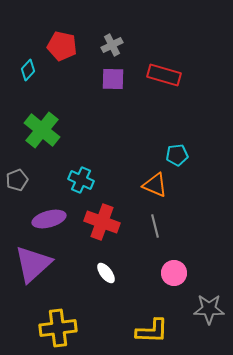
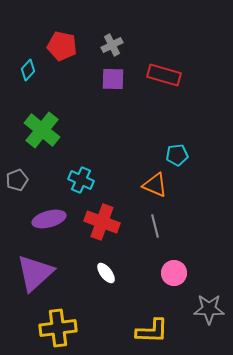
purple triangle: moved 2 px right, 9 px down
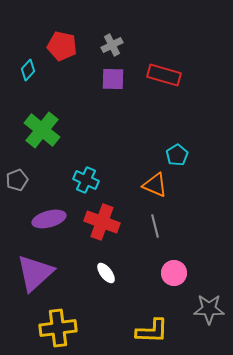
cyan pentagon: rotated 25 degrees counterclockwise
cyan cross: moved 5 px right
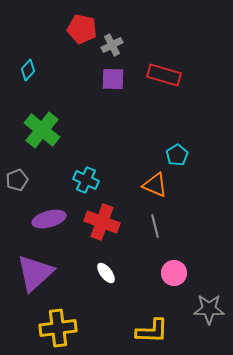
red pentagon: moved 20 px right, 17 px up
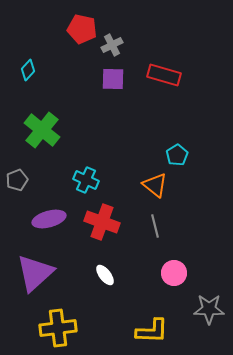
orange triangle: rotated 16 degrees clockwise
white ellipse: moved 1 px left, 2 px down
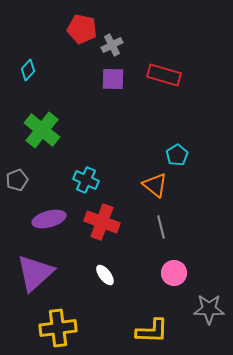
gray line: moved 6 px right, 1 px down
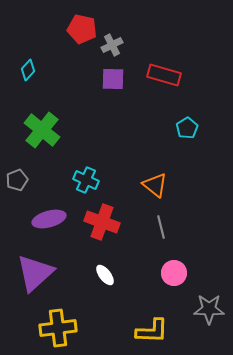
cyan pentagon: moved 10 px right, 27 px up
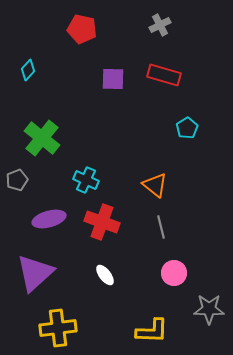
gray cross: moved 48 px right, 20 px up
green cross: moved 8 px down
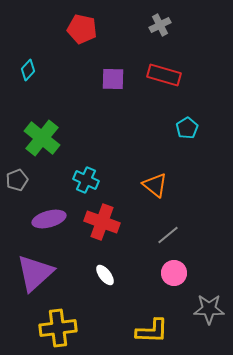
gray line: moved 7 px right, 8 px down; rotated 65 degrees clockwise
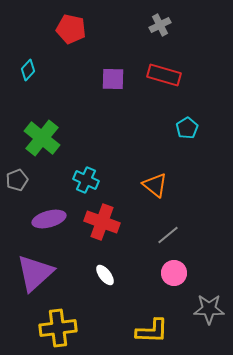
red pentagon: moved 11 px left
